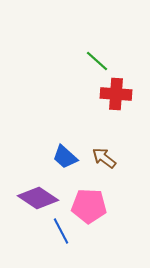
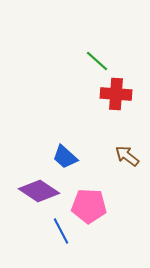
brown arrow: moved 23 px right, 2 px up
purple diamond: moved 1 px right, 7 px up
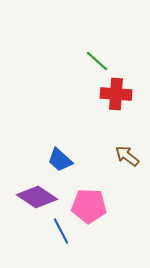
blue trapezoid: moved 5 px left, 3 px down
purple diamond: moved 2 px left, 6 px down
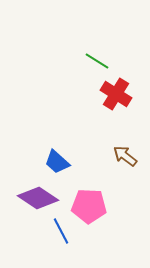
green line: rotated 10 degrees counterclockwise
red cross: rotated 28 degrees clockwise
brown arrow: moved 2 px left
blue trapezoid: moved 3 px left, 2 px down
purple diamond: moved 1 px right, 1 px down
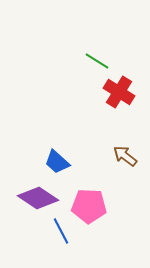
red cross: moved 3 px right, 2 px up
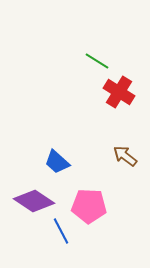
purple diamond: moved 4 px left, 3 px down
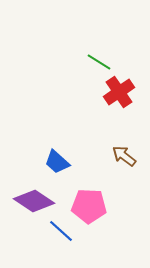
green line: moved 2 px right, 1 px down
red cross: rotated 24 degrees clockwise
brown arrow: moved 1 px left
blue line: rotated 20 degrees counterclockwise
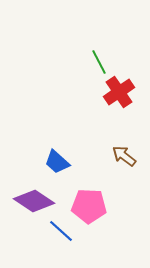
green line: rotated 30 degrees clockwise
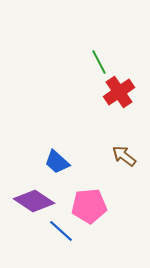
pink pentagon: rotated 8 degrees counterclockwise
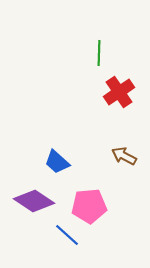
green line: moved 9 px up; rotated 30 degrees clockwise
brown arrow: rotated 10 degrees counterclockwise
blue line: moved 6 px right, 4 px down
